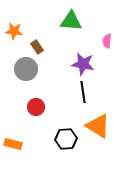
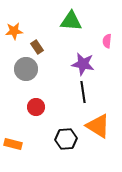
orange star: rotated 12 degrees counterclockwise
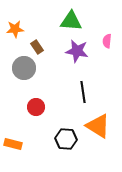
orange star: moved 1 px right, 2 px up
purple star: moved 6 px left, 13 px up
gray circle: moved 2 px left, 1 px up
black hexagon: rotated 10 degrees clockwise
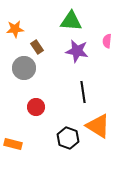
black hexagon: moved 2 px right, 1 px up; rotated 15 degrees clockwise
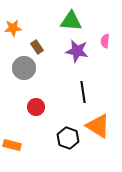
orange star: moved 2 px left, 1 px up
pink semicircle: moved 2 px left
orange rectangle: moved 1 px left, 1 px down
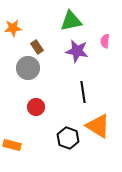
green triangle: rotated 15 degrees counterclockwise
gray circle: moved 4 px right
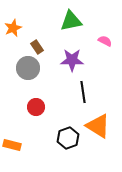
orange star: rotated 18 degrees counterclockwise
pink semicircle: rotated 112 degrees clockwise
purple star: moved 5 px left, 9 px down; rotated 10 degrees counterclockwise
black hexagon: rotated 20 degrees clockwise
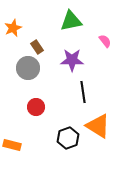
pink semicircle: rotated 24 degrees clockwise
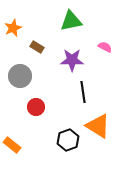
pink semicircle: moved 6 px down; rotated 24 degrees counterclockwise
brown rectangle: rotated 24 degrees counterclockwise
gray circle: moved 8 px left, 8 px down
black hexagon: moved 2 px down
orange rectangle: rotated 24 degrees clockwise
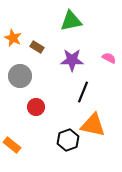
orange star: moved 10 px down; rotated 24 degrees counterclockwise
pink semicircle: moved 4 px right, 11 px down
black line: rotated 30 degrees clockwise
orange triangle: moved 5 px left, 1 px up; rotated 20 degrees counterclockwise
